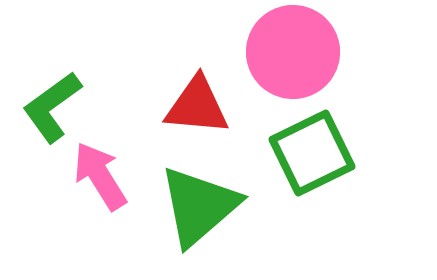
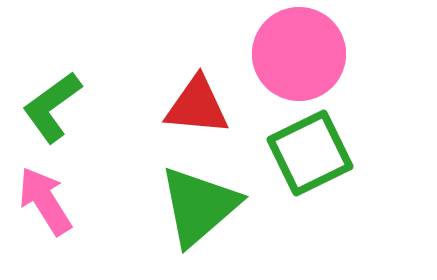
pink circle: moved 6 px right, 2 px down
green square: moved 2 px left
pink arrow: moved 55 px left, 25 px down
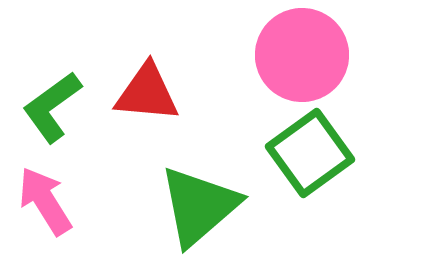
pink circle: moved 3 px right, 1 px down
red triangle: moved 50 px left, 13 px up
green square: rotated 10 degrees counterclockwise
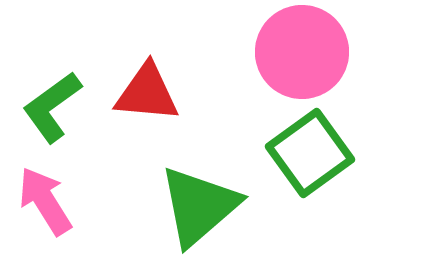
pink circle: moved 3 px up
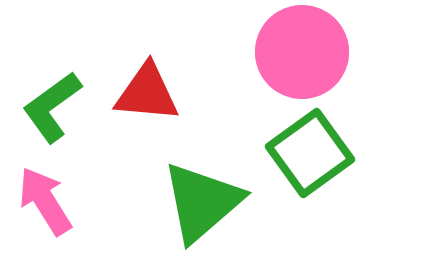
green triangle: moved 3 px right, 4 px up
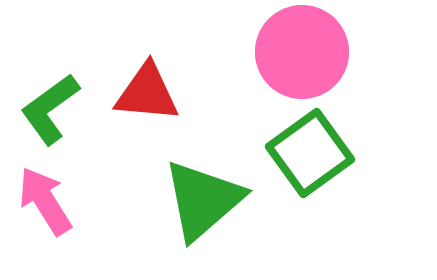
green L-shape: moved 2 px left, 2 px down
green triangle: moved 1 px right, 2 px up
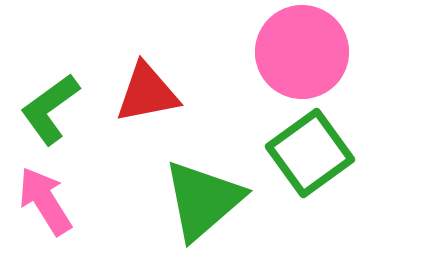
red triangle: rotated 16 degrees counterclockwise
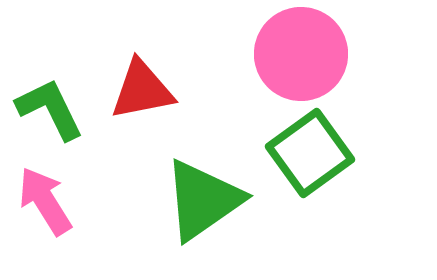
pink circle: moved 1 px left, 2 px down
red triangle: moved 5 px left, 3 px up
green L-shape: rotated 100 degrees clockwise
green triangle: rotated 6 degrees clockwise
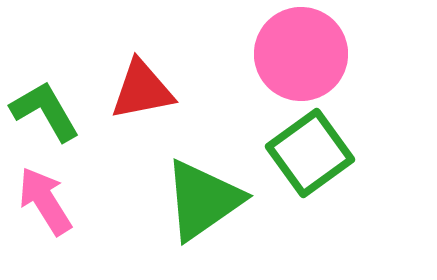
green L-shape: moved 5 px left, 2 px down; rotated 4 degrees counterclockwise
